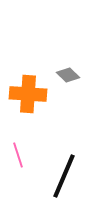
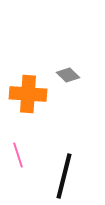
black line: rotated 9 degrees counterclockwise
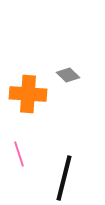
pink line: moved 1 px right, 1 px up
black line: moved 2 px down
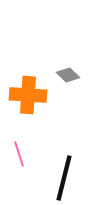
orange cross: moved 1 px down
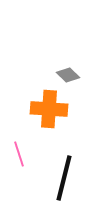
orange cross: moved 21 px right, 14 px down
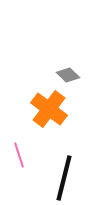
orange cross: rotated 33 degrees clockwise
pink line: moved 1 px down
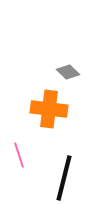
gray diamond: moved 3 px up
orange cross: rotated 30 degrees counterclockwise
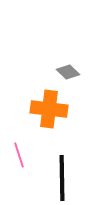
black line: moved 2 px left; rotated 15 degrees counterclockwise
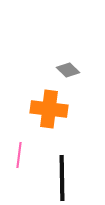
gray diamond: moved 2 px up
pink line: rotated 25 degrees clockwise
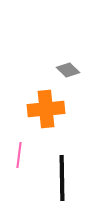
orange cross: moved 3 px left; rotated 12 degrees counterclockwise
